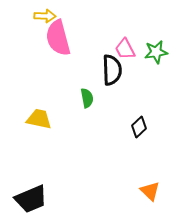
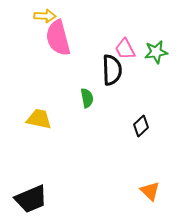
black diamond: moved 2 px right, 1 px up
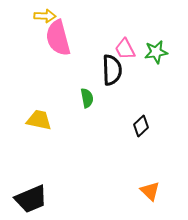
yellow trapezoid: moved 1 px down
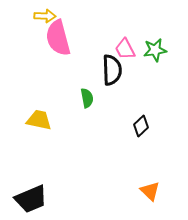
green star: moved 1 px left, 2 px up
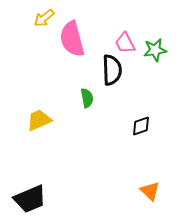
yellow arrow: moved 1 px left, 2 px down; rotated 140 degrees clockwise
pink semicircle: moved 14 px right, 1 px down
pink trapezoid: moved 6 px up
yellow trapezoid: rotated 36 degrees counterclockwise
black diamond: rotated 25 degrees clockwise
black trapezoid: moved 1 px left
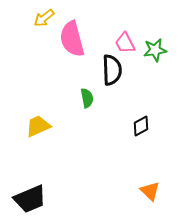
yellow trapezoid: moved 1 px left, 6 px down
black diamond: rotated 10 degrees counterclockwise
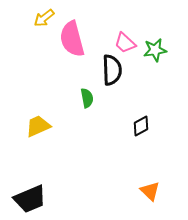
pink trapezoid: rotated 20 degrees counterclockwise
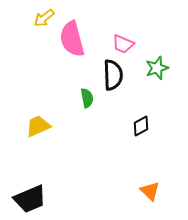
pink trapezoid: moved 2 px left, 1 px down; rotated 20 degrees counterclockwise
green star: moved 2 px right, 18 px down; rotated 10 degrees counterclockwise
black semicircle: moved 1 px right, 5 px down
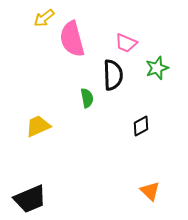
pink trapezoid: moved 3 px right, 1 px up
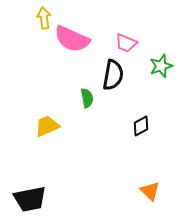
yellow arrow: rotated 120 degrees clockwise
pink semicircle: rotated 51 degrees counterclockwise
green star: moved 4 px right, 2 px up
black semicircle: rotated 12 degrees clockwise
yellow trapezoid: moved 9 px right
black trapezoid: rotated 12 degrees clockwise
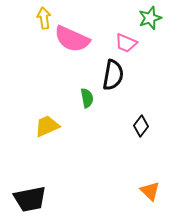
green star: moved 11 px left, 48 px up
black diamond: rotated 25 degrees counterclockwise
